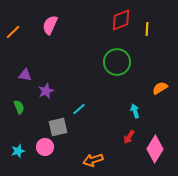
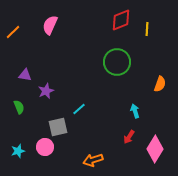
orange semicircle: moved 4 px up; rotated 140 degrees clockwise
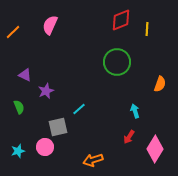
purple triangle: rotated 16 degrees clockwise
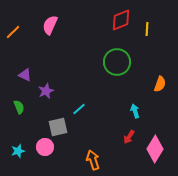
orange arrow: rotated 90 degrees clockwise
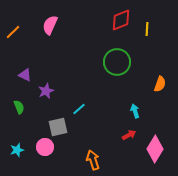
red arrow: moved 2 px up; rotated 152 degrees counterclockwise
cyan star: moved 1 px left, 1 px up
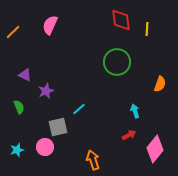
red diamond: rotated 75 degrees counterclockwise
pink diamond: rotated 8 degrees clockwise
